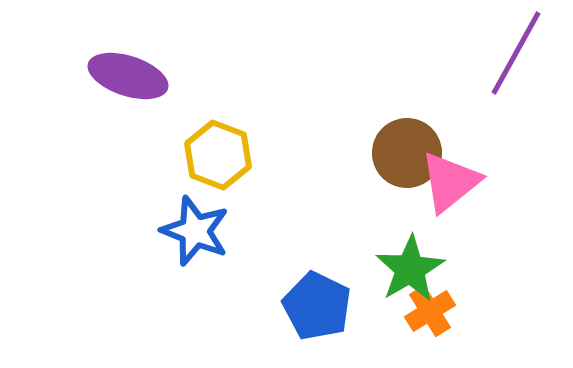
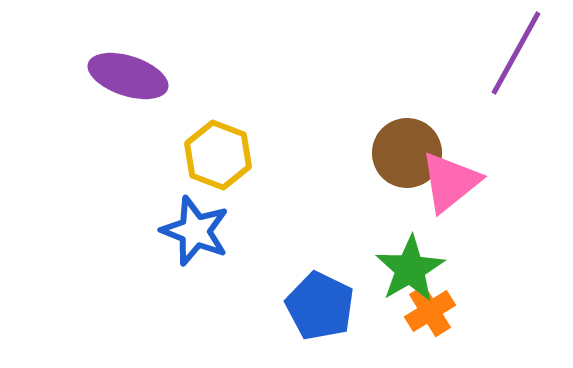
blue pentagon: moved 3 px right
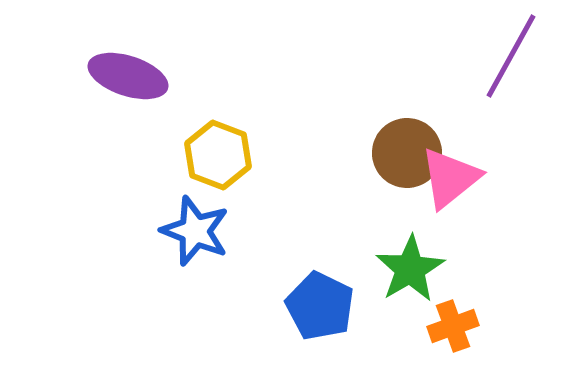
purple line: moved 5 px left, 3 px down
pink triangle: moved 4 px up
orange cross: moved 23 px right, 15 px down; rotated 12 degrees clockwise
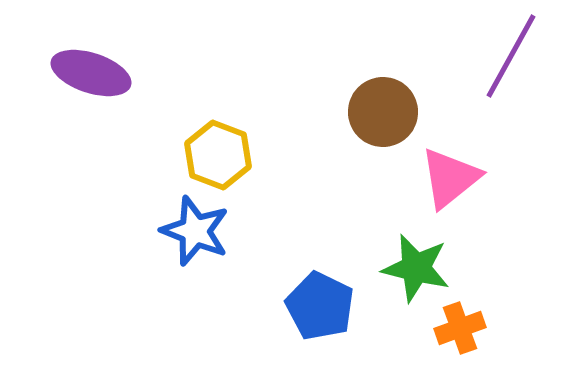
purple ellipse: moved 37 px left, 3 px up
brown circle: moved 24 px left, 41 px up
green star: moved 6 px right, 1 px up; rotated 28 degrees counterclockwise
orange cross: moved 7 px right, 2 px down
